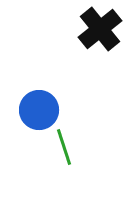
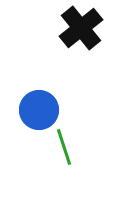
black cross: moved 19 px left, 1 px up
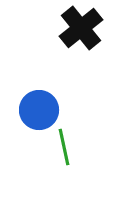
green line: rotated 6 degrees clockwise
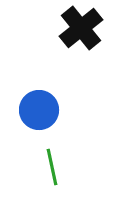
green line: moved 12 px left, 20 px down
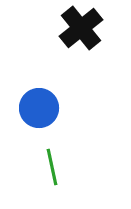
blue circle: moved 2 px up
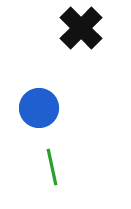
black cross: rotated 6 degrees counterclockwise
